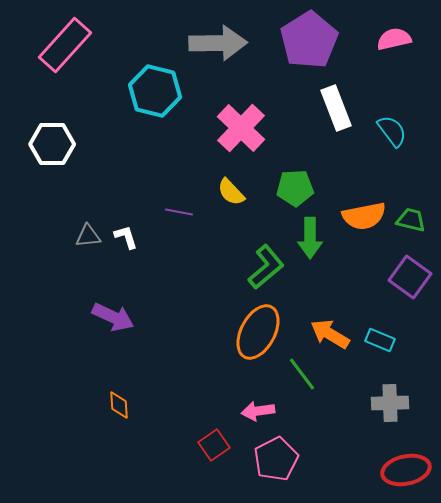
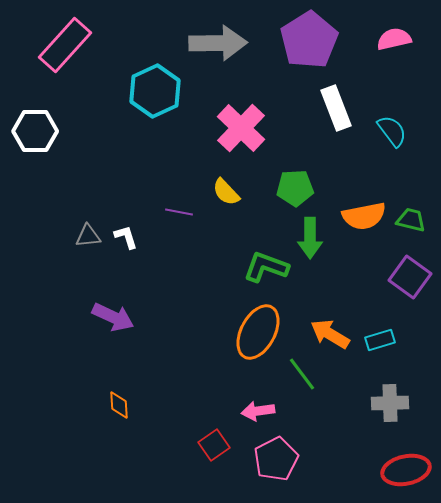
cyan hexagon: rotated 21 degrees clockwise
white hexagon: moved 17 px left, 13 px up
yellow semicircle: moved 5 px left
green L-shape: rotated 120 degrees counterclockwise
cyan rectangle: rotated 40 degrees counterclockwise
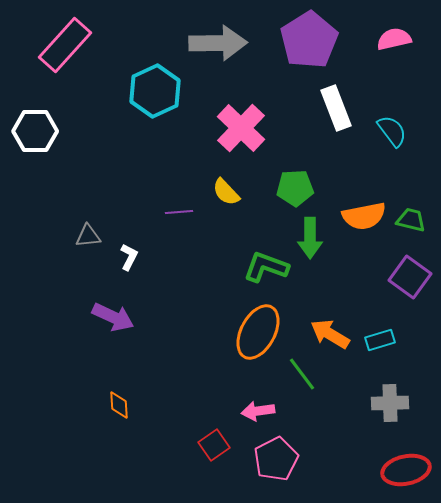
purple line: rotated 16 degrees counterclockwise
white L-shape: moved 3 px right, 20 px down; rotated 44 degrees clockwise
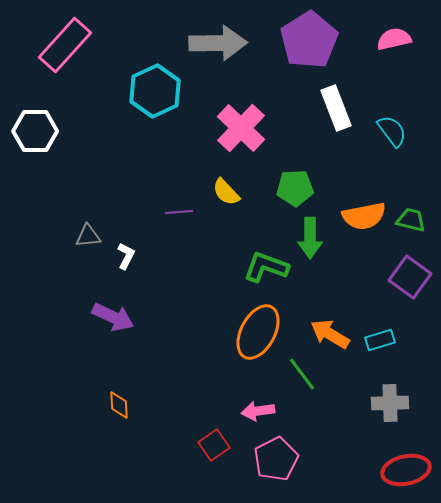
white L-shape: moved 3 px left, 1 px up
